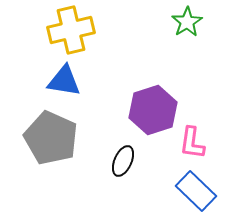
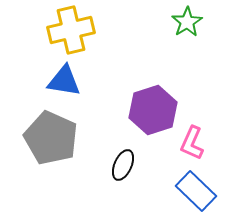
pink L-shape: rotated 16 degrees clockwise
black ellipse: moved 4 px down
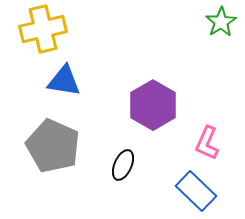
green star: moved 34 px right
yellow cross: moved 28 px left, 1 px up
purple hexagon: moved 5 px up; rotated 12 degrees counterclockwise
gray pentagon: moved 2 px right, 8 px down
pink L-shape: moved 15 px right
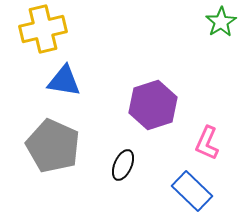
purple hexagon: rotated 12 degrees clockwise
blue rectangle: moved 4 px left
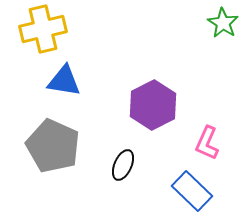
green star: moved 2 px right, 1 px down; rotated 8 degrees counterclockwise
purple hexagon: rotated 9 degrees counterclockwise
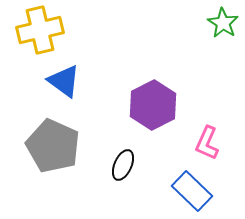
yellow cross: moved 3 px left, 1 px down
blue triangle: rotated 27 degrees clockwise
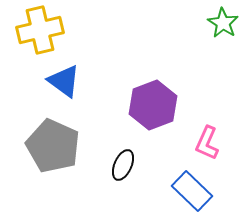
purple hexagon: rotated 6 degrees clockwise
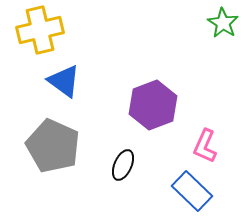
pink L-shape: moved 2 px left, 3 px down
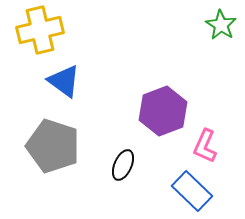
green star: moved 2 px left, 2 px down
purple hexagon: moved 10 px right, 6 px down
gray pentagon: rotated 6 degrees counterclockwise
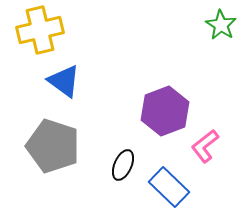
purple hexagon: moved 2 px right
pink L-shape: rotated 28 degrees clockwise
blue rectangle: moved 23 px left, 4 px up
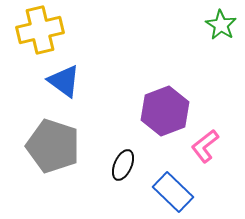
blue rectangle: moved 4 px right, 5 px down
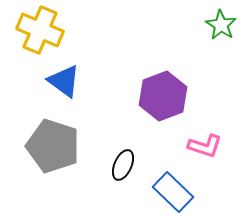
yellow cross: rotated 36 degrees clockwise
purple hexagon: moved 2 px left, 15 px up
pink L-shape: rotated 124 degrees counterclockwise
